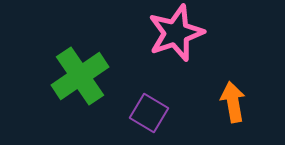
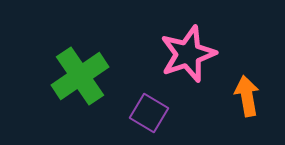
pink star: moved 12 px right, 21 px down
orange arrow: moved 14 px right, 6 px up
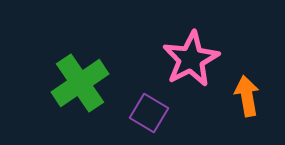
pink star: moved 3 px right, 5 px down; rotated 8 degrees counterclockwise
green cross: moved 7 px down
